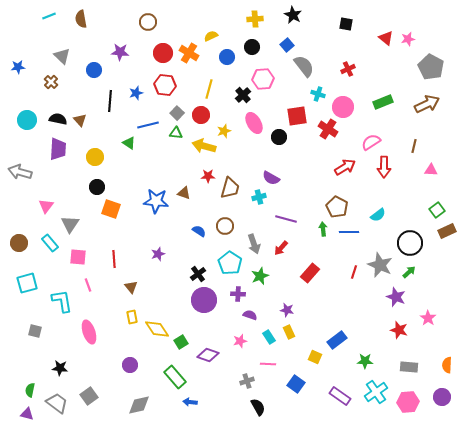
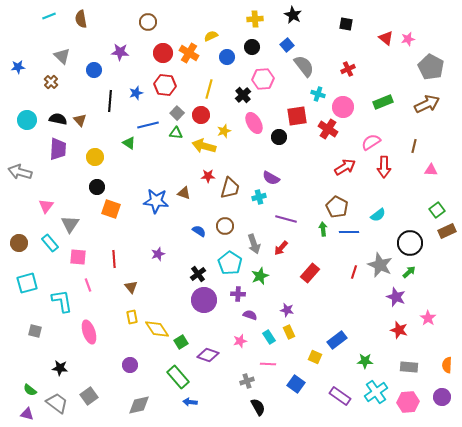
green rectangle at (175, 377): moved 3 px right
green semicircle at (30, 390): rotated 64 degrees counterclockwise
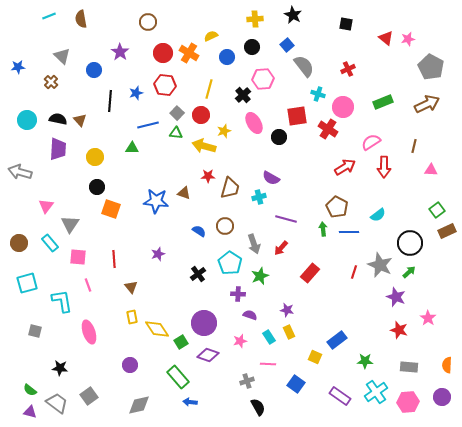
purple star at (120, 52): rotated 30 degrees clockwise
green triangle at (129, 143): moved 3 px right, 5 px down; rotated 32 degrees counterclockwise
purple circle at (204, 300): moved 23 px down
purple triangle at (27, 414): moved 3 px right, 2 px up
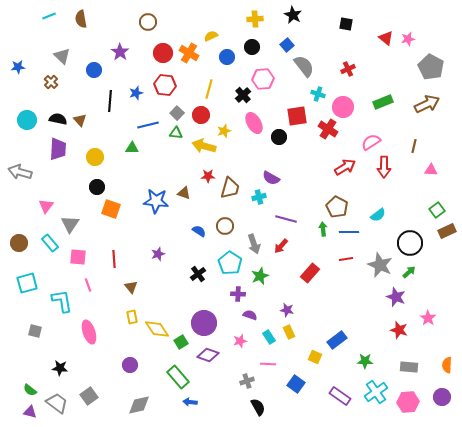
red arrow at (281, 248): moved 2 px up
red line at (354, 272): moved 8 px left, 13 px up; rotated 64 degrees clockwise
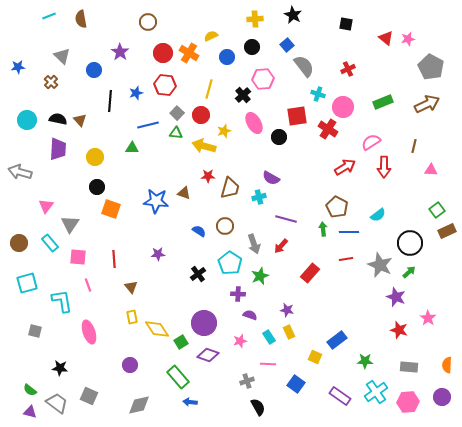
purple star at (158, 254): rotated 16 degrees clockwise
gray square at (89, 396): rotated 30 degrees counterclockwise
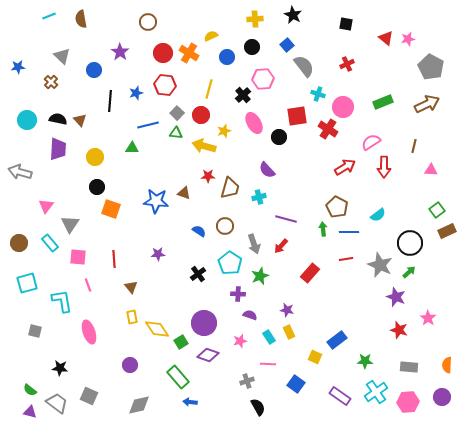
red cross at (348, 69): moved 1 px left, 5 px up
purple semicircle at (271, 178): moved 4 px left, 8 px up; rotated 18 degrees clockwise
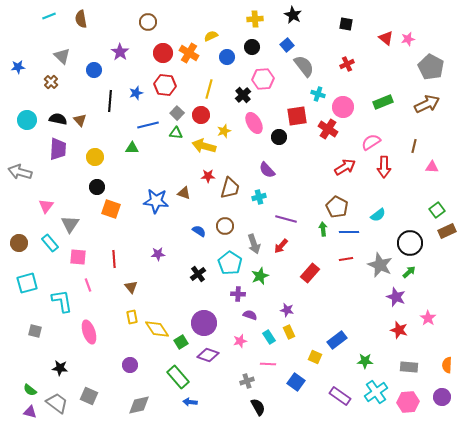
pink triangle at (431, 170): moved 1 px right, 3 px up
blue square at (296, 384): moved 2 px up
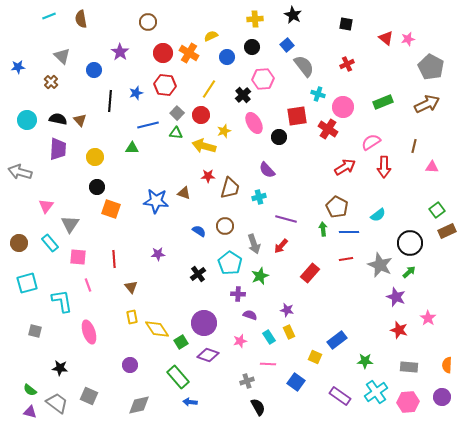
yellow line at (209, 89): rotated 18 degrees clockwise
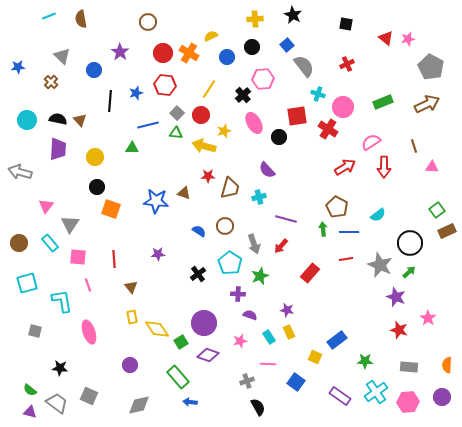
brown line at (414, 146): rotated 32 degrees counterclockwise
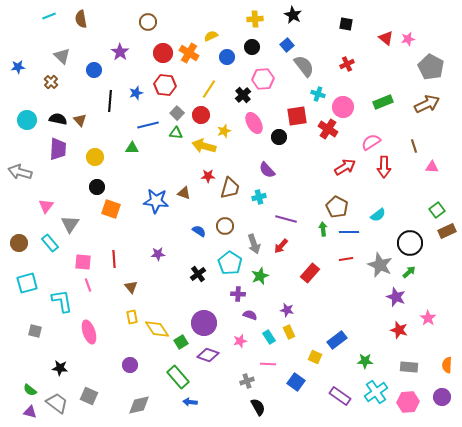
pink square at (78, 257): moved 5 px right, 5 px down
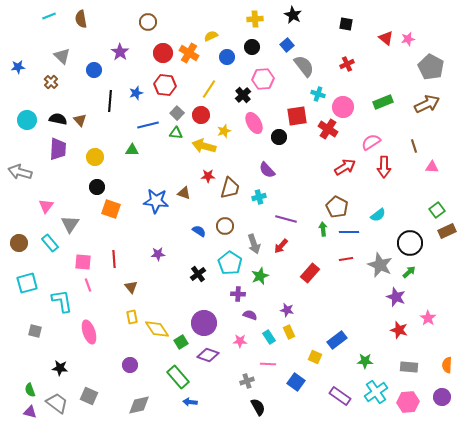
green triangle at (132, 148): moved 2 px down
pink star at (240, 341): rotated 16 degrees clockwise
green semicircle at (30, 390): rotated 32 degrees clockwise
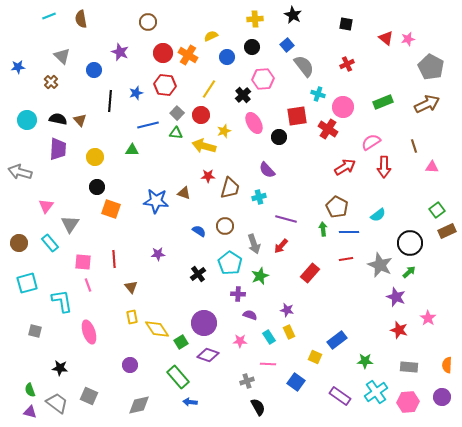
purple star at (120, 52): rotated 12 degrees counterclockwise
orange cross at (189, 53): moved 1 px left, 2 px down
